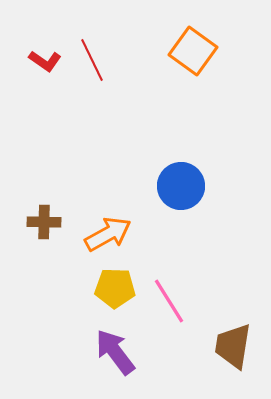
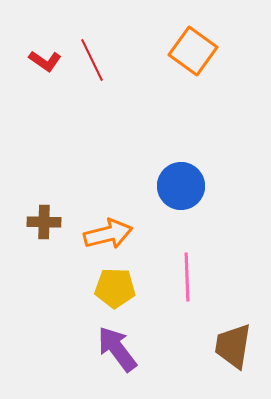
orange arrow: rotated 15 degrees clockwise
pink line: moved 18 px right, 24 px up; rotated 30 degrees clockwise
purple arrow: moved 2 px right, 3 px up
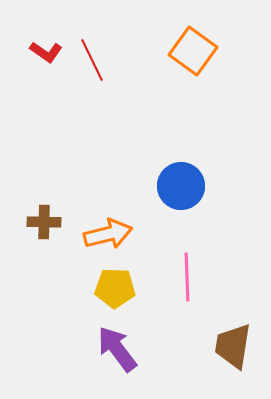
red L-shape: moved 1 px right, 9 px up
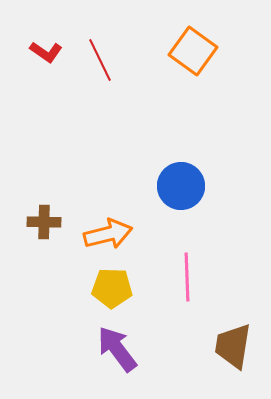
red line: moved 8 px right
yellow pentagon: moved 3 px left
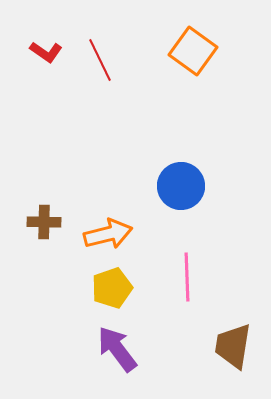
yellow pentagon: rotated 21 degrees counterclockwise
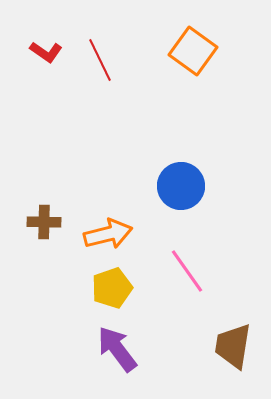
pink line: moved 6 px up; rotated 33 degrees counterclockwise
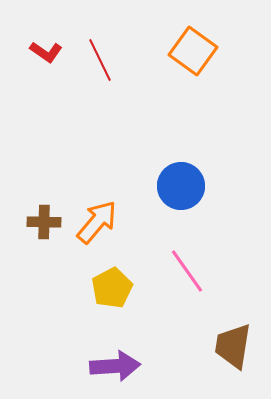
orange arrow: moved 11 px left, 12 px up; rotated 36 degrees counterclockwise
yellow pentagon: rotated 9 degrees counterclockwise
purple arrow: moved 2 px left, 17 px down; rotated 123 degrees clockwise
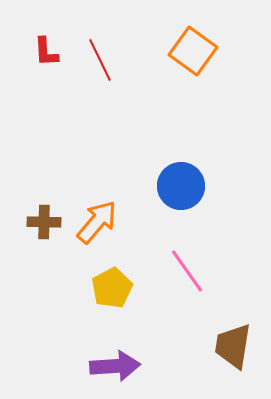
red L-shape: rotated 52 degrees clockwise
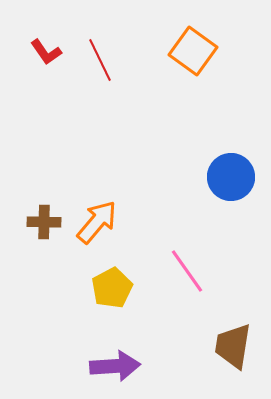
red L-shape: rotated 32 degrees counterclockwise
blue circle: moved 50 px right, 9 px up
